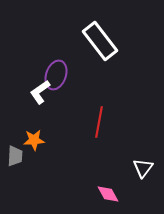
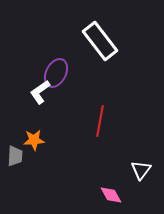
purple ellipse: moved 2 px up; rotated 8 degrees clockwise
red line: moved 1 px right, 1 px up
white triangle: moved 2 px left, 2 px down
pink diamond: moved 3 px right, 1 px down
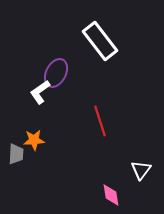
red line: rotated 28 degrees counterclockwise
gray trapezoid: moved 1 px right, 2 px up
pink diamond: rotated 20 degrees clockwise
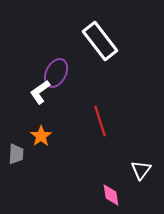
orange star: moved 7 px right, 4 px up; rotated 30 degrees counterclockwise
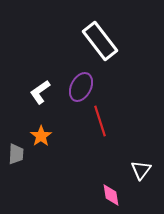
purple ellipse: moved 25 px right, 14 px down
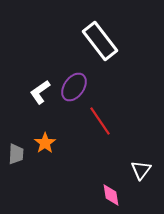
purple ellipse: moved 7 px left; rotated 8 degrees clockwise
red line: rotated 16 degrees counterclockwise
orange star: moved 4 px right, 7 px down
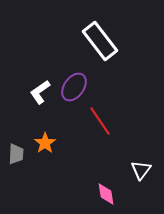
pink diamond: moved 5 px left, 1 px up
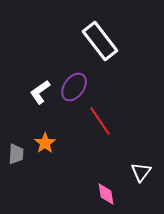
white triangle: moved 2 px down
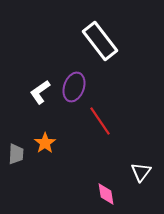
purple ellipse: rotated 16 degrees counterclockwise
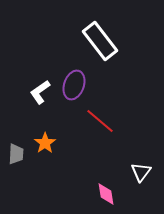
purple ellipse: moved 2 px up
red line: rotated 16 degrees counterclockwise
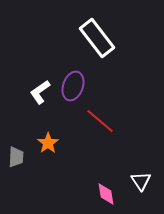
white rectangle: moved 3 px left, 3 px up
purple ellipse: moved 1 px left, 1 px down
orange star: moved 3 px right
gray trapezoid: moved 3 px down
white triangle: moved 9 px down; rotated 10 degrees counterclockwise
